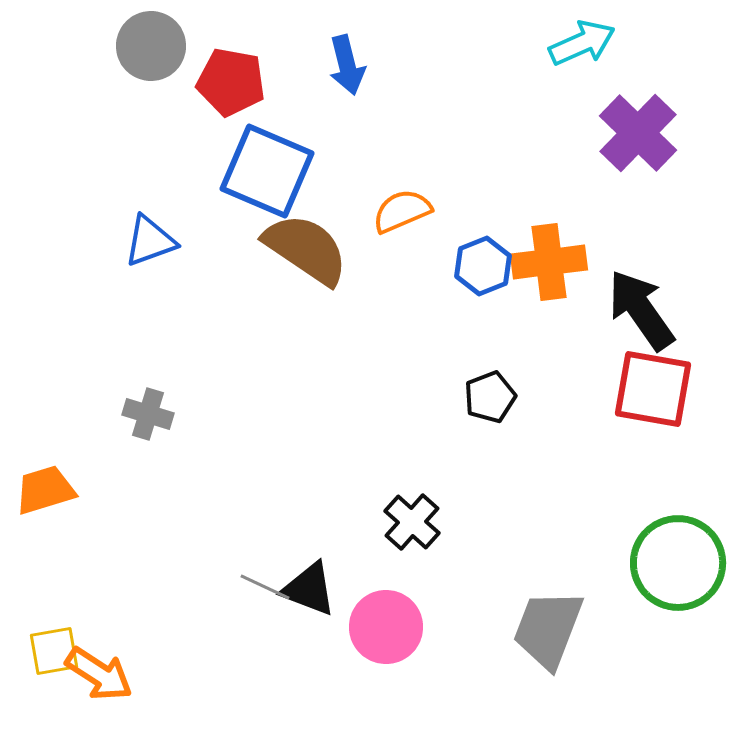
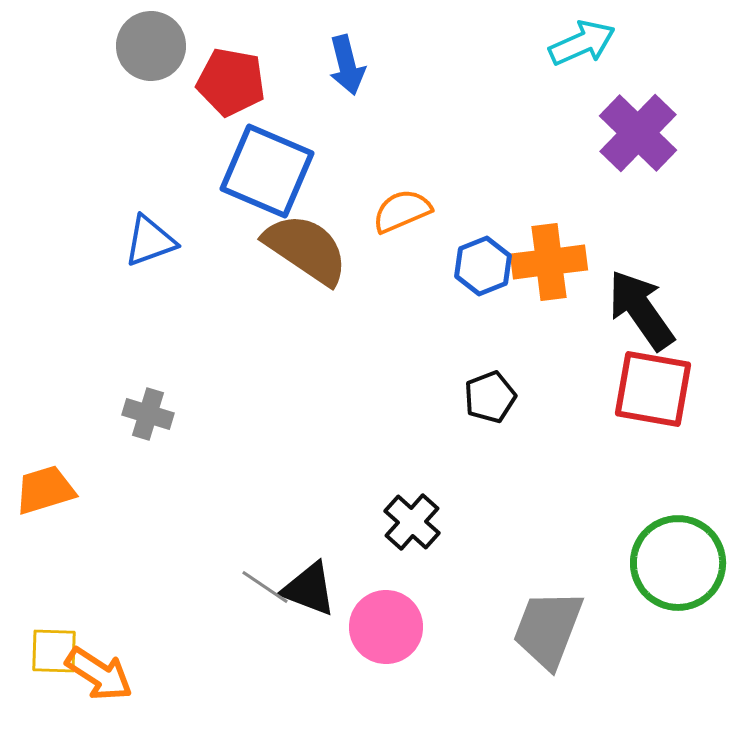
gray line: rotated 9 degrees clockwise
yellow square: rotated 12 degrees clockwise
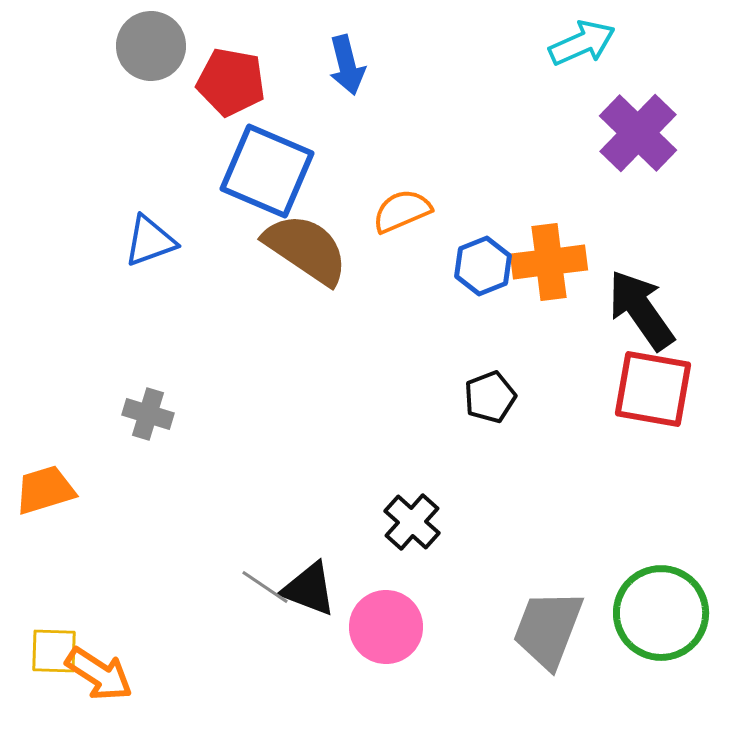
green circle: moved 17 px left, 50 px down
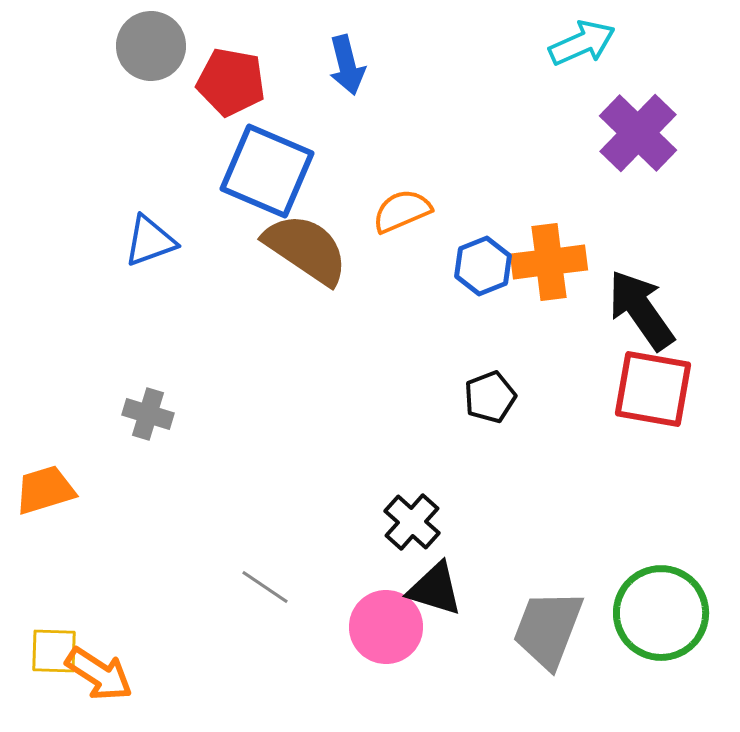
black triangle: moved 126 px right; rotated 4 degrees counterclockwise
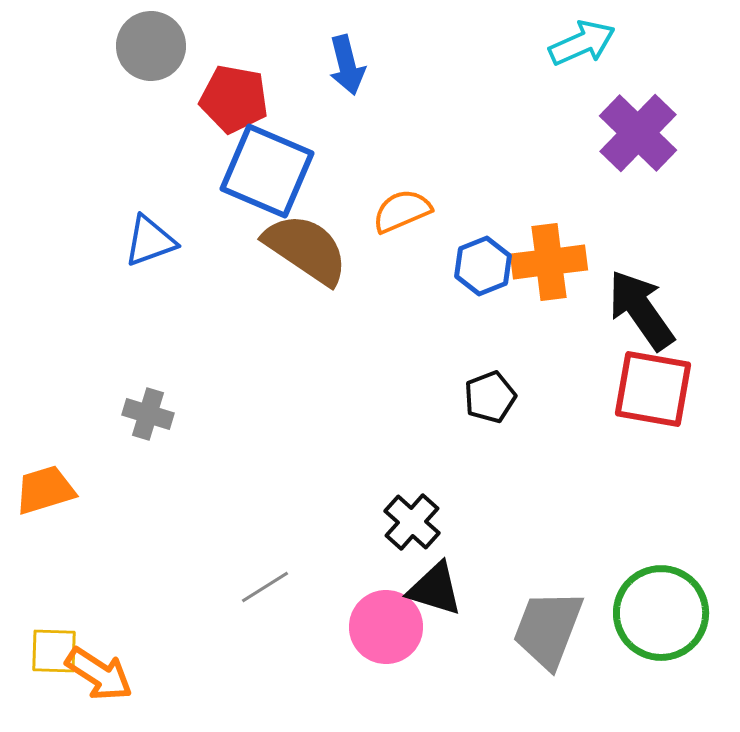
red pentagon: moved 3 px right, 17 px down
gray line: rotated 66 degrees counterclockwise
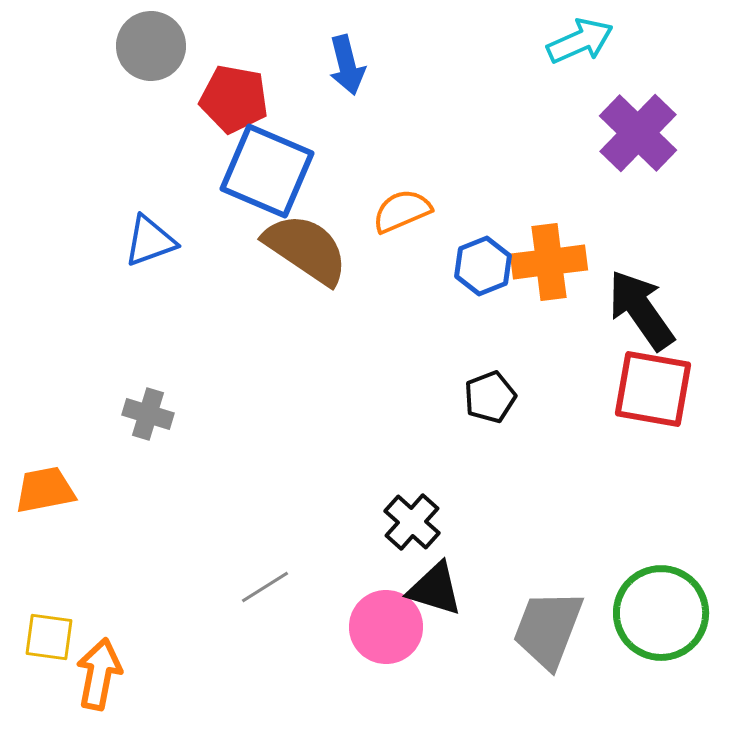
cyan arrow: moved 2 px left, 2 px up
orange trapezoid: rotated 6 degrees clockwise
yellow square: moved 5 px left, 14 px up; rotated 6 degrees clockwise
orange arrow: rotated 112 degrees counterclockwise
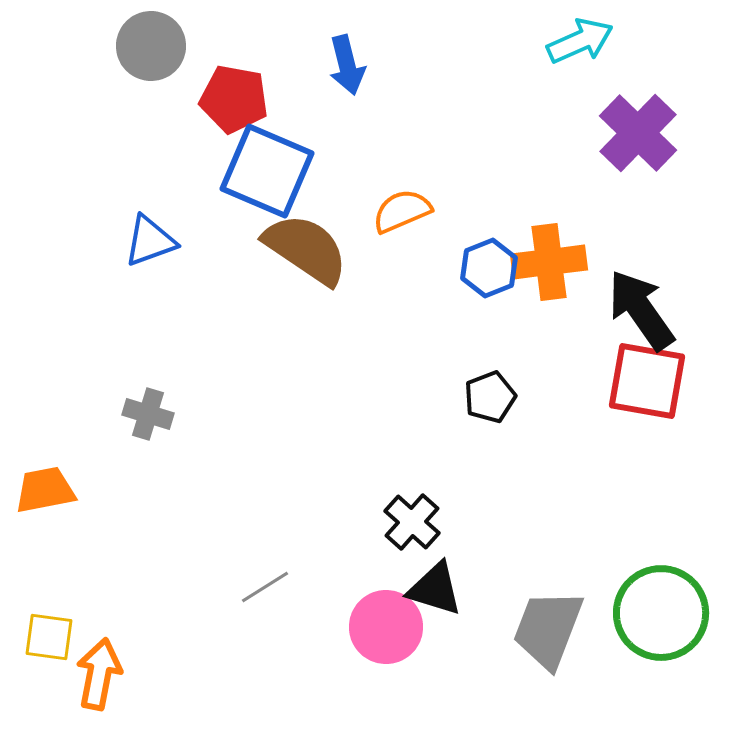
blue hexagon: moved 6 px right, 2 px down
red square: moved 6 px left, 8 px up
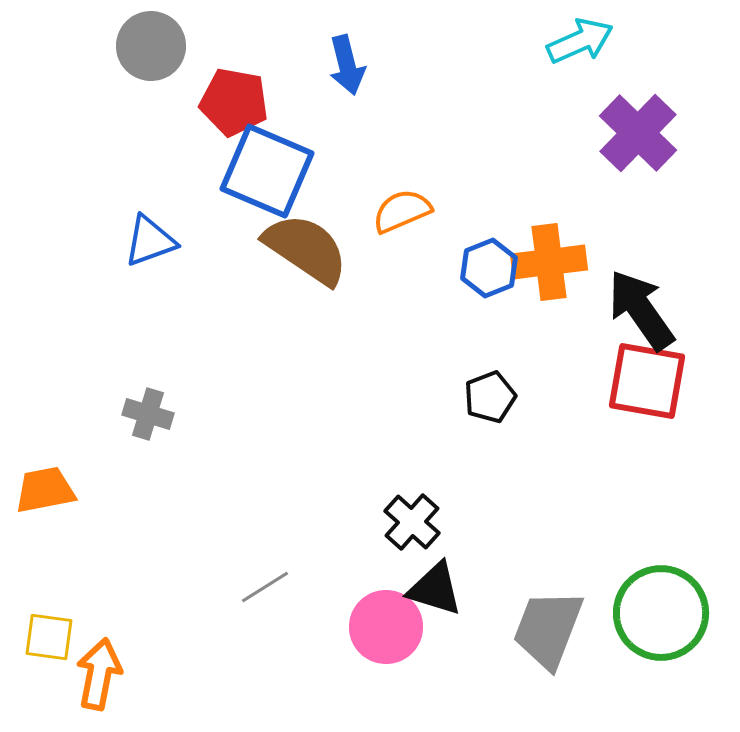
red pentagon: moved 3 px down
